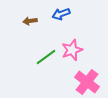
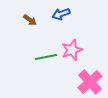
brown arrow: moved 1 px up; rotated 136 degrees counterclockwise
green line: rotated 25 degrees clockwise
pink cross: moved 3 px right; rotated 10 degrees clockwise
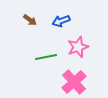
blue arrow: moved 7 px down
pink star: moved 6 px right, 3 px up
pink cross: moved 16 px left
